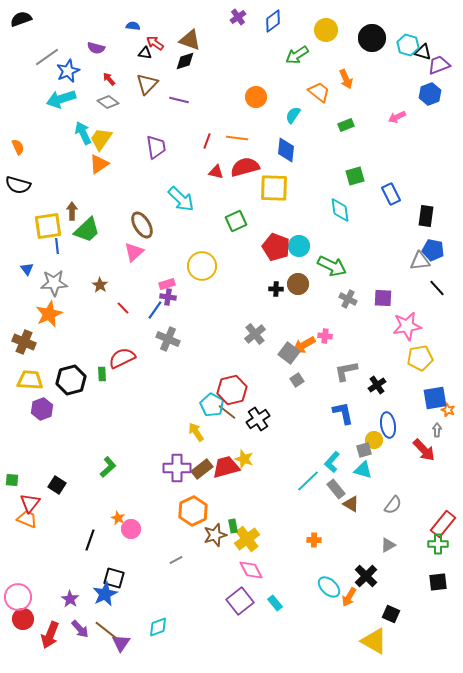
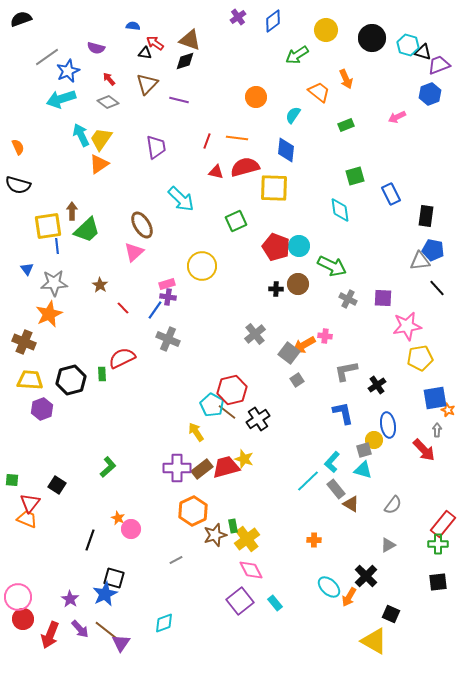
cyan arrow at (83, 133): moved 2 px left, 2 px down
cyan diamond at (158, 627): moved 6 px right, 4 px up
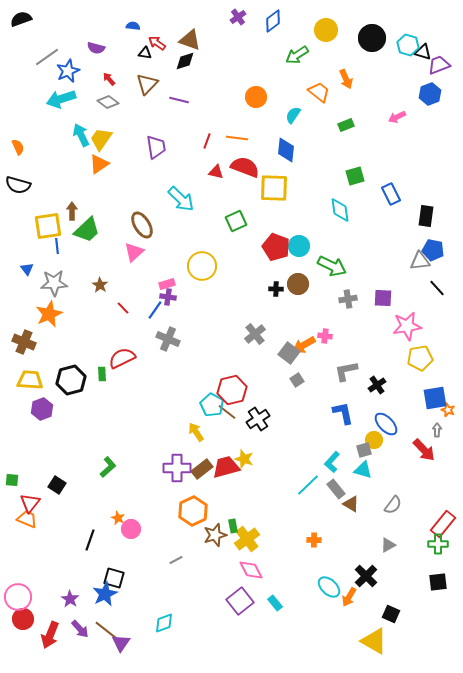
red arrow at (155, 43): moved 2 px right
red semicircle at (245, 167): rotated 36 degrees clockwise
gray cross at (348, 299): rotated 36 degrees counterclockwise
blue ellipse at (388, 425): moved 2 px left, 1 px up; rotated 35 degrees counterclockwise
cyan line at (308, 481): moved 4 px down
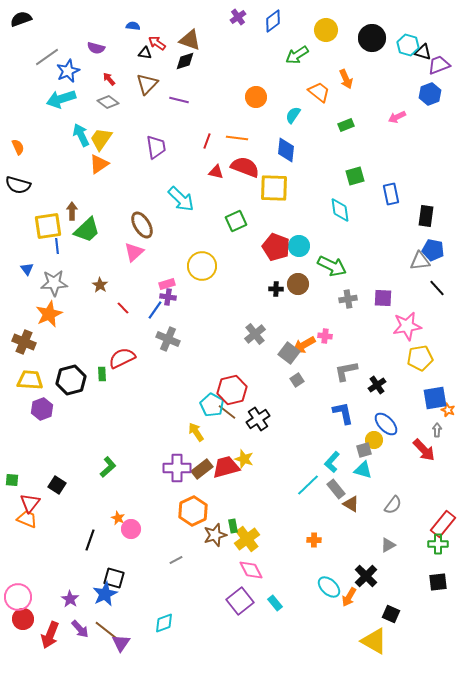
blue rectangle at (391, 194): rotated 15 degrees clockwise
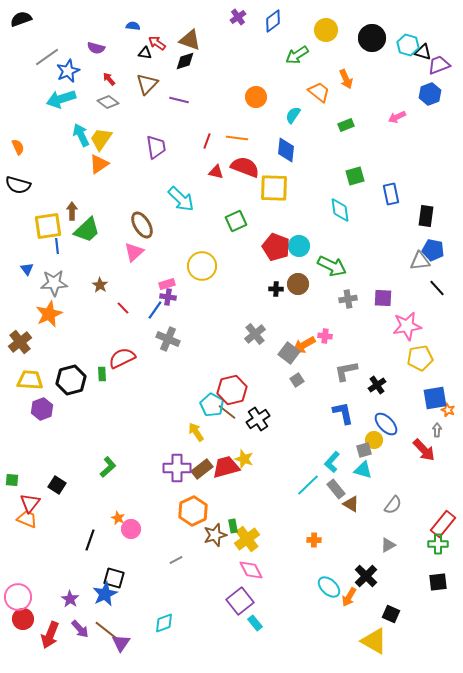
brown cross at (24, 342): moved 4 px left; rotated 30 degrees clockwise
cyan rectangle at (275, 603): moved 20 px left, 20 px down
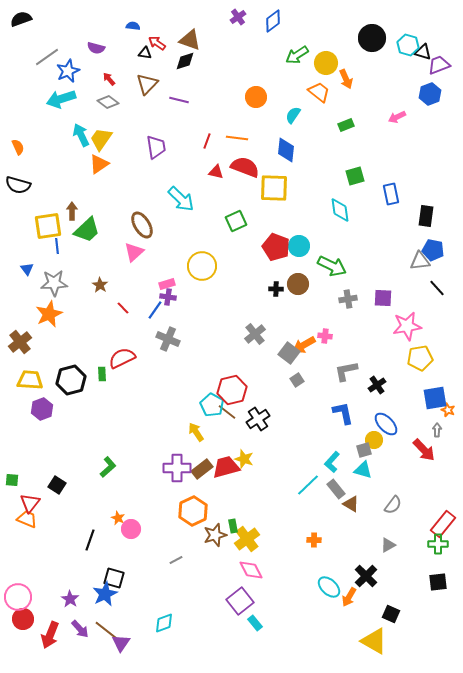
yellow circle at (326, 30): moved 33 px down
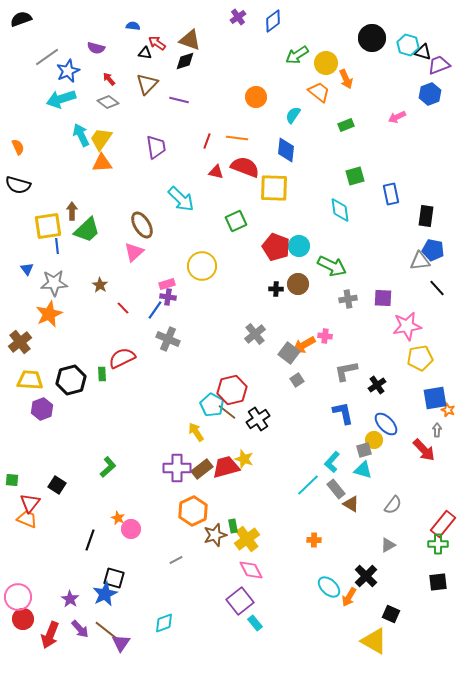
orange triangle at (99, 164): moved 3 px right, 1 px up; rotated 30 degrees clockwise
